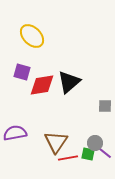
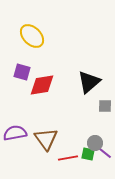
black triangle: moved 20 px right
brown triangle: moved 10 px left, 3 px up; rotated 10 degrees counterclockwise
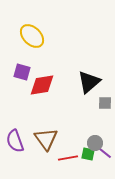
gray square: moved 3 px up
purple semicircle: moved 8 px down; rotated 100 degrees counterclockwise
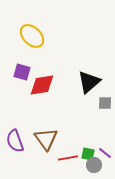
gray circle: moved 1 px left, 22 px down
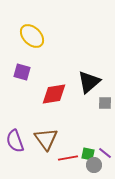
red diamond: moved 12 px right, 9 px down
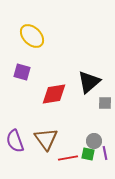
purple line: rotated 40 degrees clockwise
gray circle: moved 24 px up
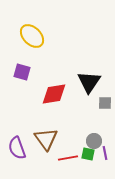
black triangle: rotated 15 degrees counterclockwise
purple semicircle: moved 2 px right, 7 px down
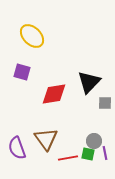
black triangle: rotated 10 degrees clockwise
